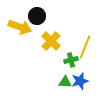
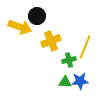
yellow cross: rotated 24 degrees clockwise
green cross: moved 2 px left
blue star: rotated 12 degrees clockwise
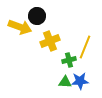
yellow cross: moved 1 px left
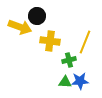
yellow cross: rotated 30 degrees clockwise
yellow line: moved 5 px up
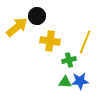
yellow arrow: moved 3 px left; rotated 60 degrees counterclockwise
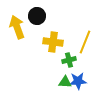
yellow arrow: rotated 70 degrees counterclockwise
yellow cross: moved 3 px right, 1 px down
blue star: moved 2 px left
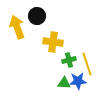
yellow line: moved 2 px right, 22 px down; rotated 40 degrees counterclockwise
green triangle: moved 1 px left, 1 px down
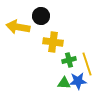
black circle: moved 4 px right
yellow arrow: moved 1 px right; rotated 60 degrees counterclockwise
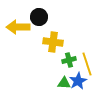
black circle: moved 2 px left, 1 px down
yellow arrow: rotated 10 degrees counterclockwise
blue star: rotated 24 degrees counterclockwise
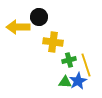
yellow line: moved 1 px left, 1 px down
green triangle: moved 1 px right, 1 px up
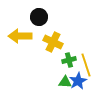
yellow arrow: moved 2 px right, 9 px down
yellow cross: rotated 18 degrees clockwise
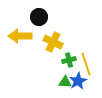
yellow line: moved 1 px up
